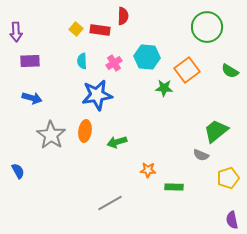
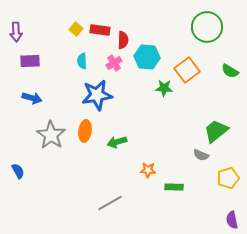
red semicircle: moved 24 px down
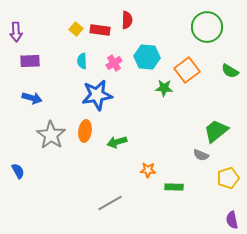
red semicircle: moved 4 px right, 20 px up
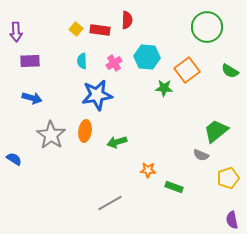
blue semicircle: moved 4 px left, 12 px up; rotated 28 degrees counterclockwise
green rectangle: rotated 18 degrees clockwise
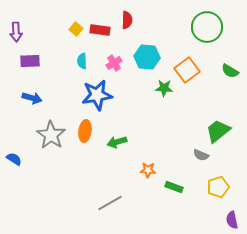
green trapezoid: moved 2 px right
yellow pentagon: moved 10 px left, 9 px down
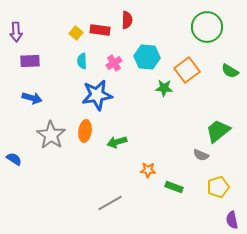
yellow square: moved 4 px down
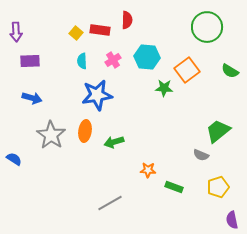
pink cross: moved 1 px left, 3 px up
green arrow: moved 3 px left
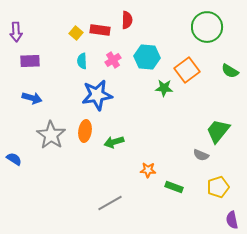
green trapezoid: rotated 12 degrees counterclockwise
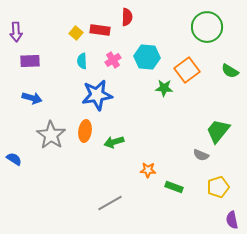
red semicircle: moved 3 px up
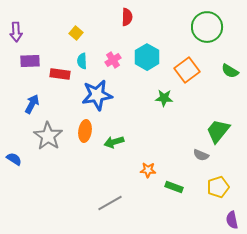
red rectangle: moved 40 px left, 44 px down
cyan hexagon: rotated 25 degrees clockwise
green star: moved 10 px down
blue arrow: moved 6 px down; rotated 78 degrees counterclockwise
gray star: moved 3 px left, 1 px down
